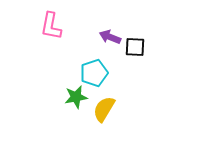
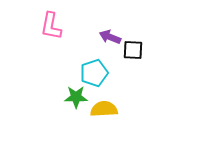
black square: moved 2 px left, 3 px down
green star: rotated 10 degrees clockwise
yellow semicircle: rotated 56 degrees clockwise
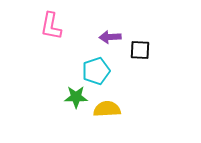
purple arrow: rotated 25 degrees counterclockwise
black square: moved 7 px right
cyan pentagon: moved 2 px right, 2 px up
yellow semicircle: moved 3 px right
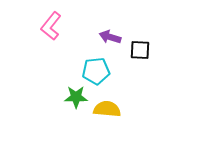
pink L-shape: rotated 28 degrees clockwise
purple arrow: rotated 20 degrees clockwise
cyan pentagon: rotated 12 degrees clockwise
yellow semicircle: rotated 8 degrees clockwise
